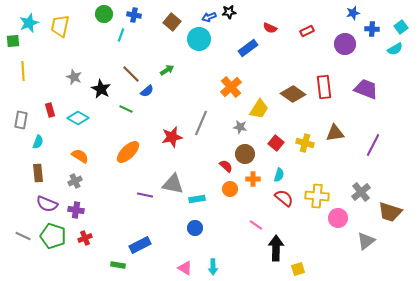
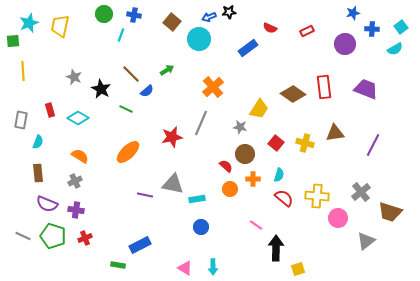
orange cross at (231, 87): moved 18 px left
blue circle at (195, 228): moved 6 px right, 1 px up
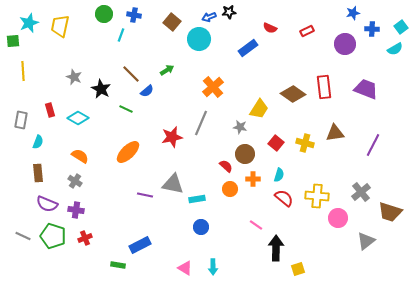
gray cross at (75, 181): rotated 32 degrees counterclockwise
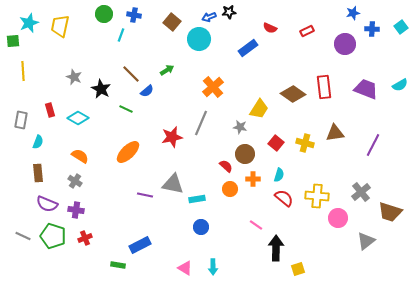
cyan semicircle at (395, 49): moved 5 px right, 36 px down
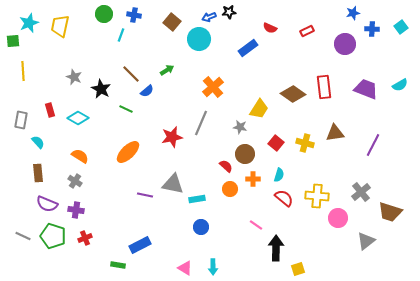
cyan semicircle at (38, 142): rotated 64 degrees counterclockwise
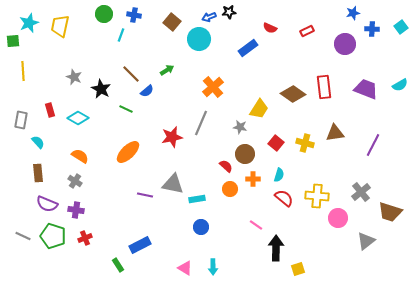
green rectangle at (118, 265): rotated 48 degrees clockwise
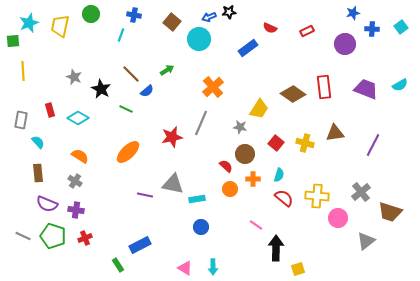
green circle at (104, 14): moved 13 px left
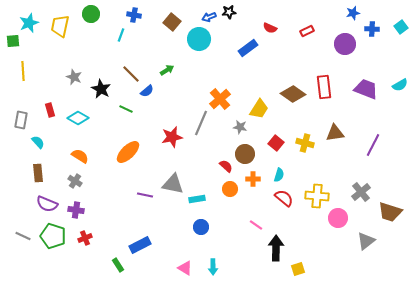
orange cross at (213, 87): moved 7 px right, 12 px down
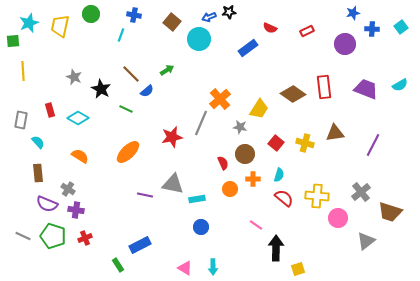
red semicircle at (226, 166): moved 3 px left, 3 px up; rotated 24 degrees clockwise
gray cross at (75, 181): moved 7 px left, 8 px down
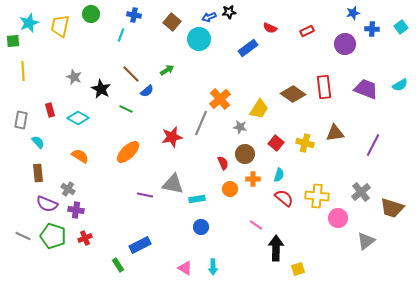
brown trapezoid at (390, 212): moved 2 px right, 4 px up
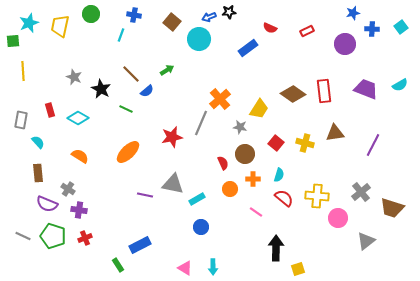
red rectangle at (324, 87): moved 4 px down
cyan rectangle at (197, 199): rotated 21 degrees counterclockwise
purple cross at (76, 210): moved 3 px right
pink line at (256, 225): moved 13 px up
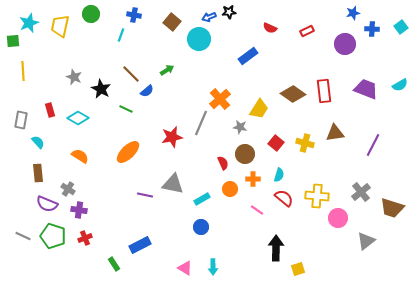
blue rectangle at (248, 48): moved 8 px down
cyan rectangle at (197, 199): moved 5 px right
pink line at (256, 212): moved 1 px right, 2 px up
green rectangle at (118, 265): moved 4 px left, 1 px up
